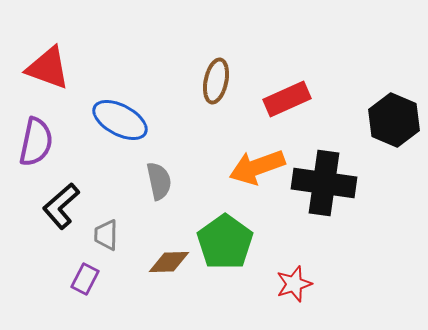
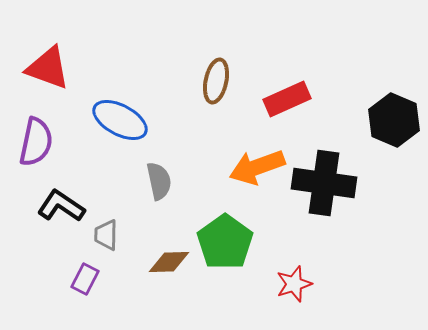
black L-shape: rotated 75 degrees clockwise
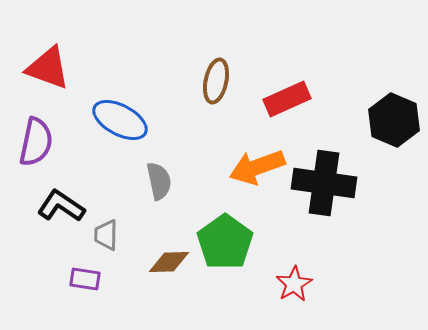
purple rectangle: rotated 72 degrees clockwise
red star: rotated 12 degrees counterclockwise
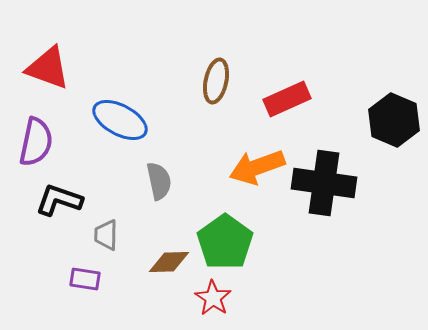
black L-shape: moved 2 px left, 6 px up; rotated 15 degrees counterclockwise
red star: moved 81 px left, 14 px down; rotated 9 degrees counterclockwise
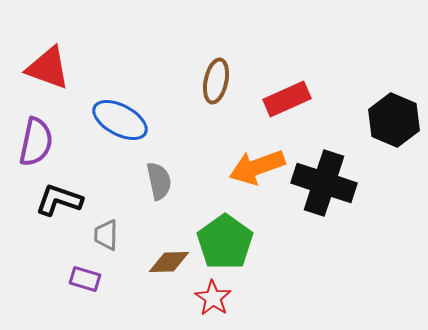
black cross: rotated 10 degrees clockwise
purple rectangle: rotated 8 degrees clockwise
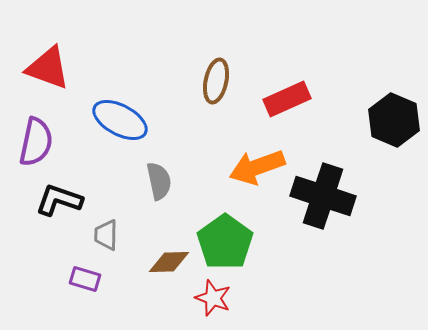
black cross: moved 1 px left, 13 px down
red star: rotated 12 degrees counterclockwise
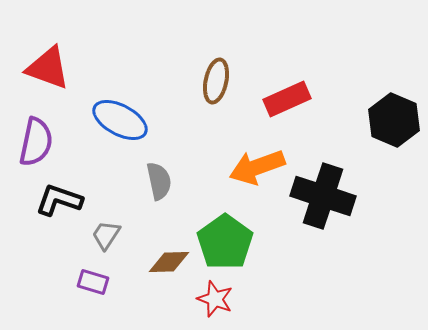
gray trapezoid: rotated 32 degrees clockwise
purple rectangle: moved 8 px right, 3 px down
red star: moved 2 px right, 1 px down
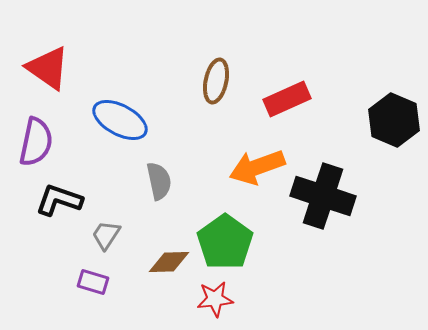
red triangle: rotated 15 degrees clockwise
red star: rotated 27 degrees counterclockwise
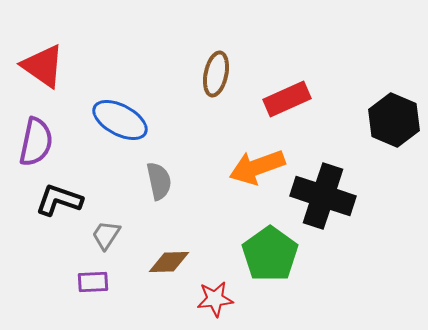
red triangle: moved 5 px left, 2 px up
brown ellipse: moved 7 px up
green pentagon: moved 45 px right, 12 px down
purple rectangle: rotated 20 degrees counterclockwise
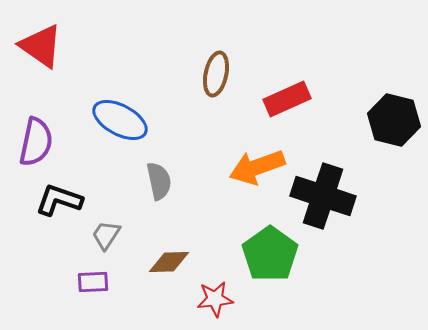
red triangle: moved 2 px left, 20 px up
black hexagon: rotated 9 degrees counterclockwise
